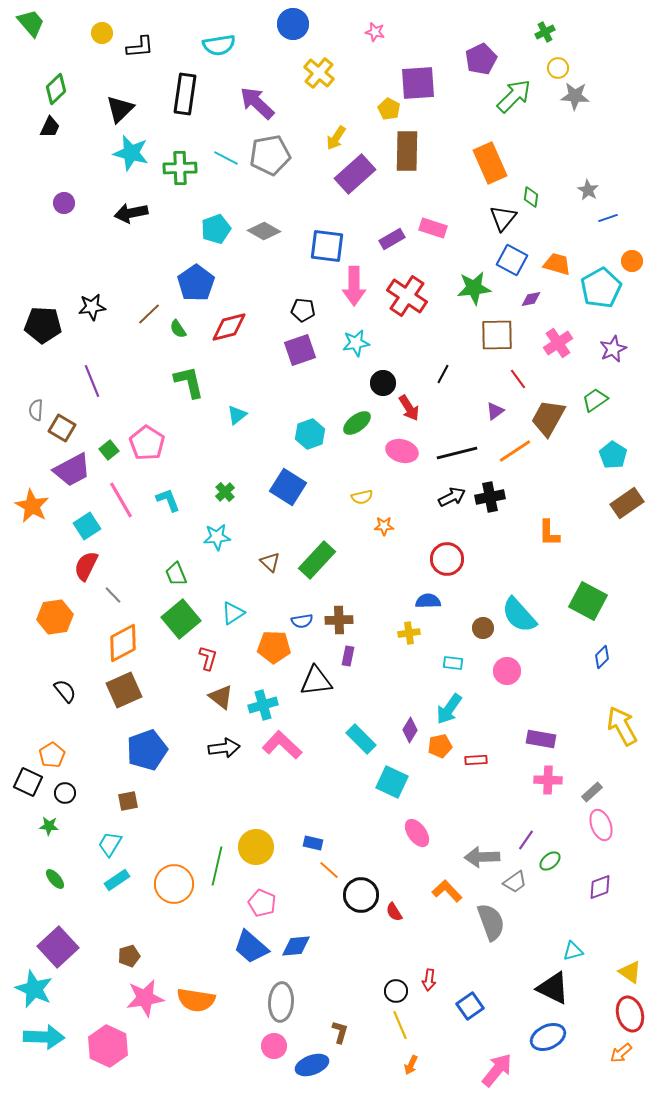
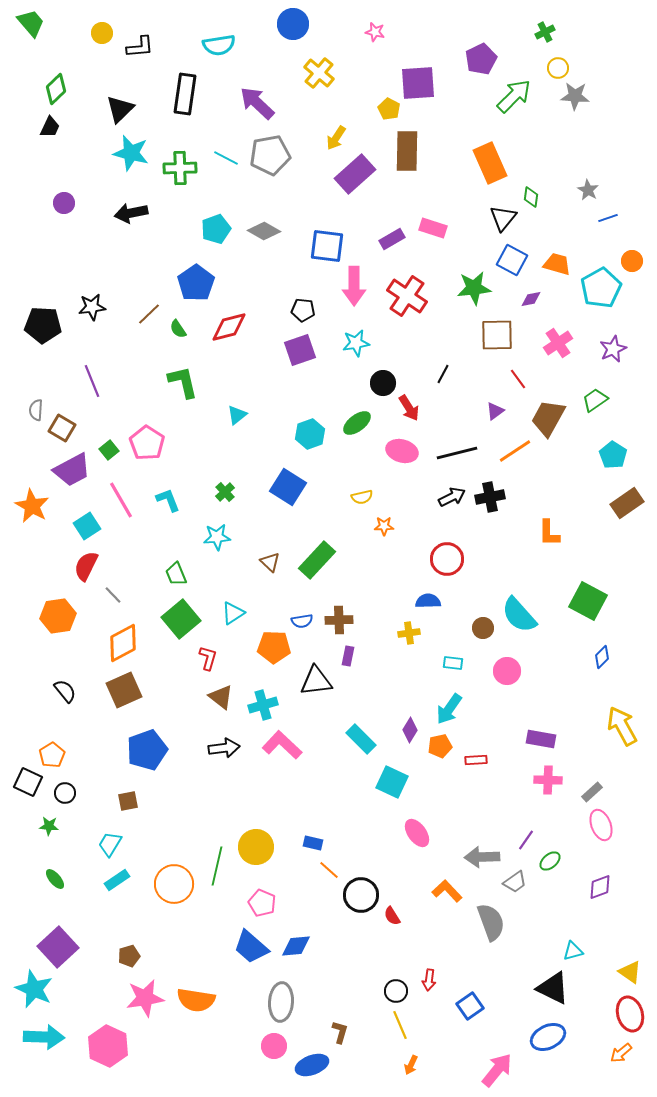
green L-shape at (189, 382): moved 6 px left
orange hexagon at (55, 617): moved 3 px right, 1 px up
red semicircle at (394, 912): moved 2 px left, 4 px down
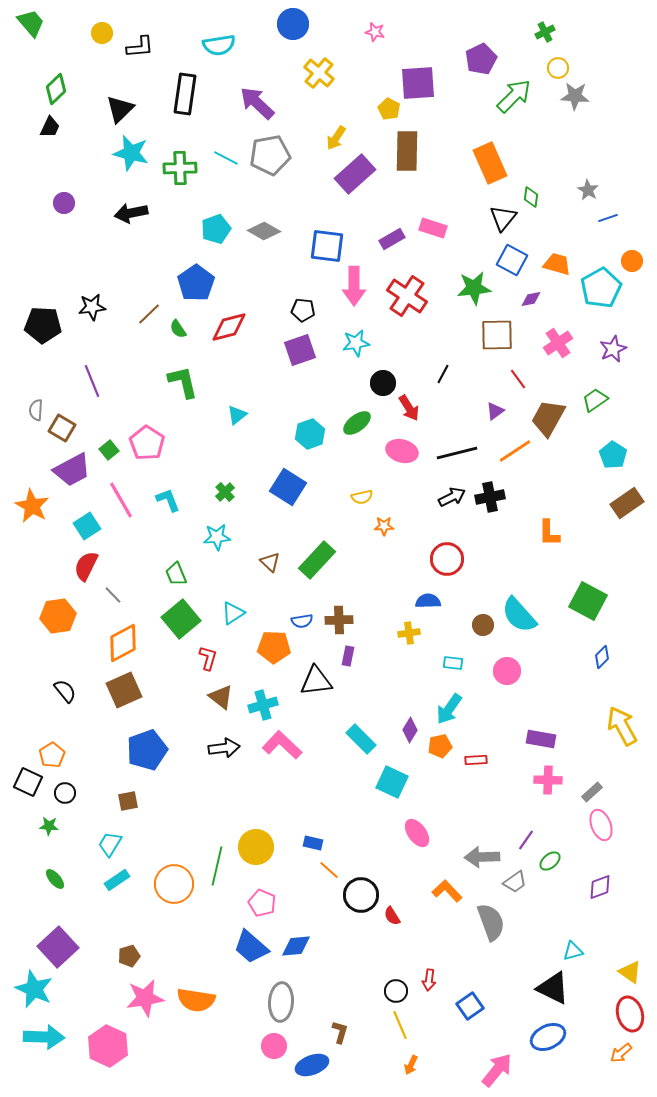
brown circle at (483, 628): moved 3 px up
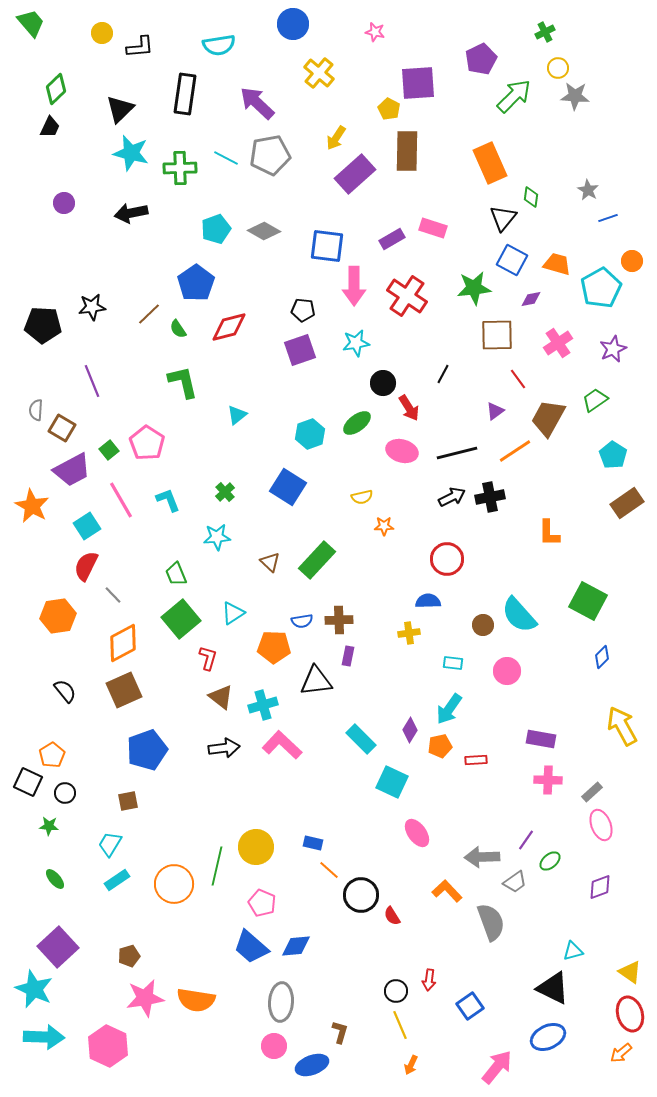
pink arrow at (497, 1070): moved 3 px up
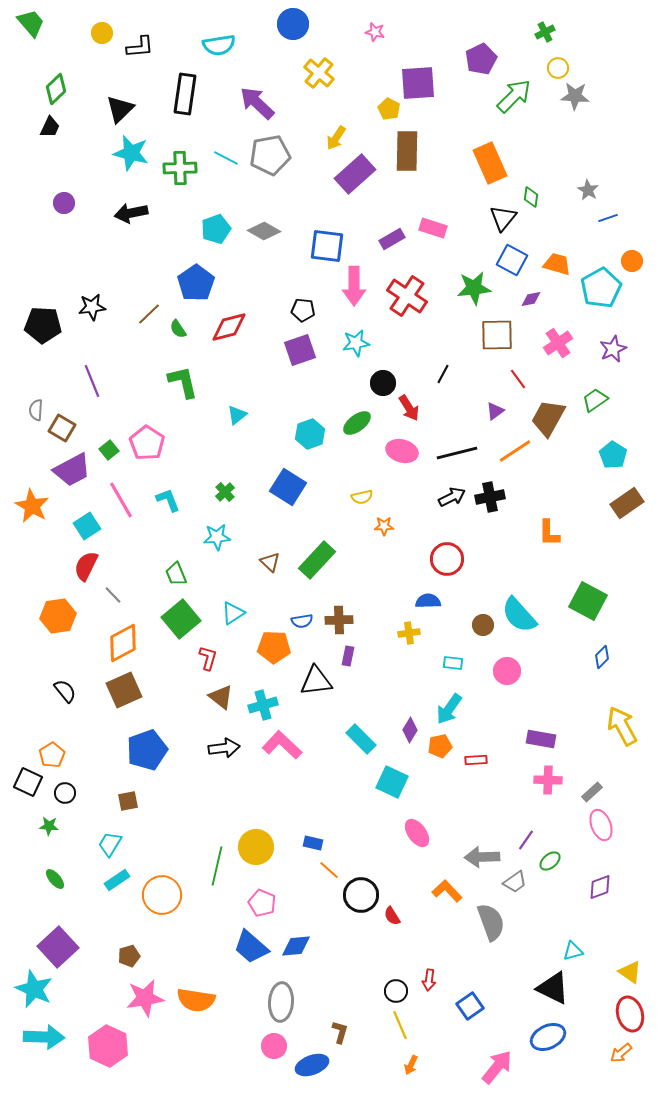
orange circle at (174, 884): moved 12 px left, 11 px down
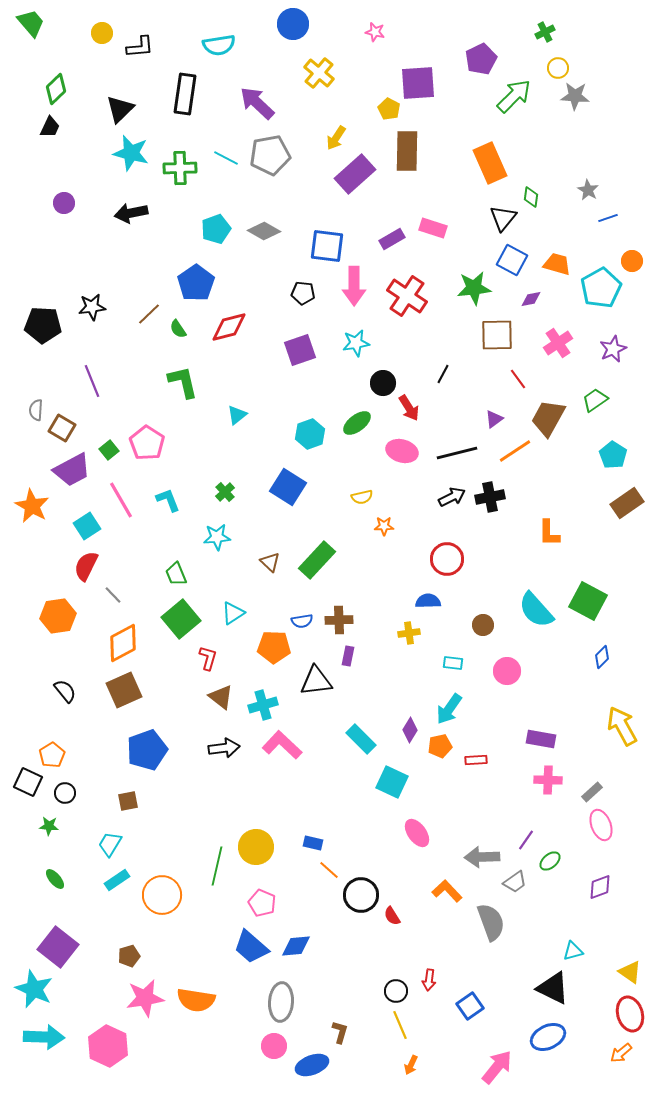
black pentagon at (303, 310): moved 17 px up
purple triangle at (495, 411): moved 1 px left, 8 px down
cyan semicircle at (519, 615): moved 17 px right, 5 px up
purple square at (58, 947): rotated 9 degrees counterclockwise
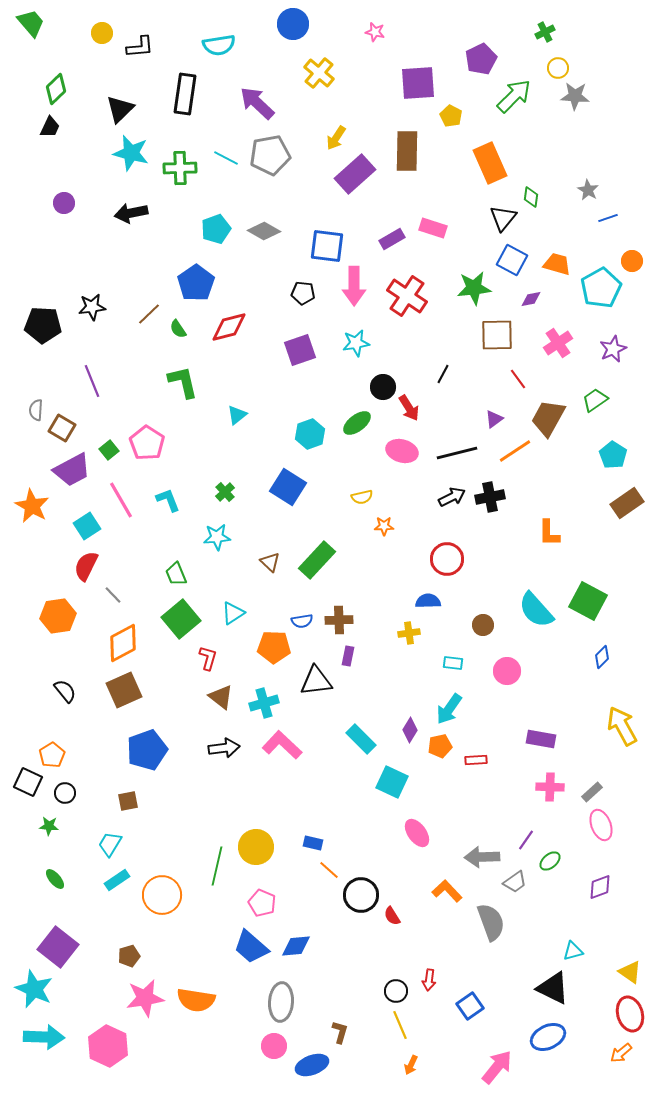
yellow pentagon at (389, 109): moved 62 px right, 7 px down
black circle at (383, 383): moved 4 px down
cyan cross at (263, 705): moved 1 px right, 2 px up
pink cross at (548, 780): moved 2 px right, 7 px down
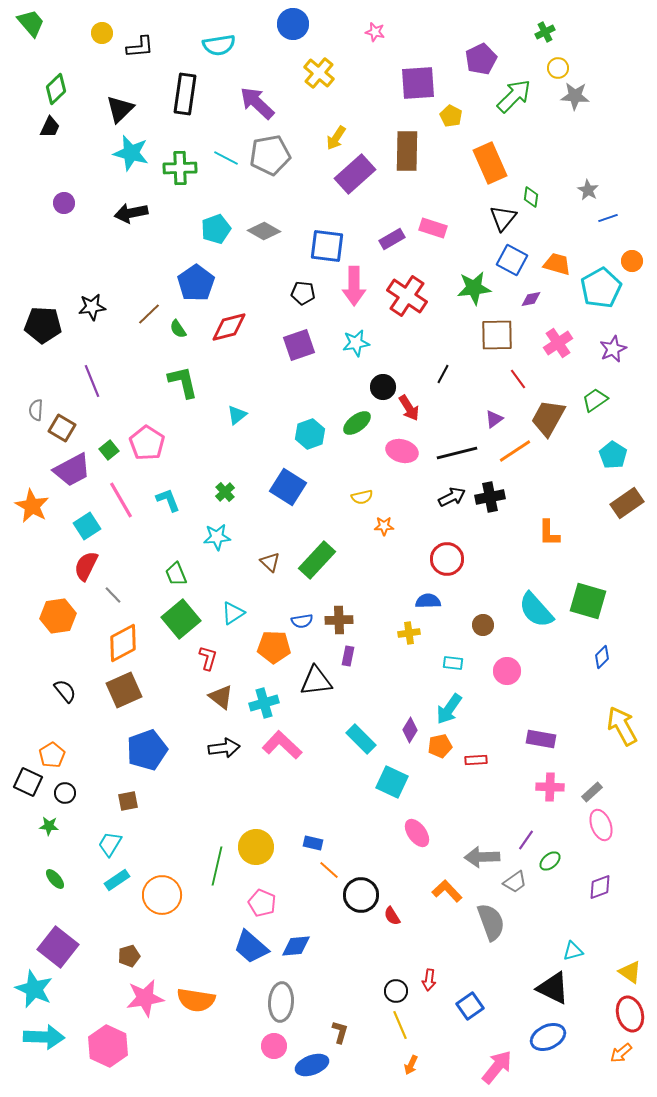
purple square at (300, 350): moved 1 px left, 5 px up
green square at (588, 601): rotated 12 degrees counterclockwise
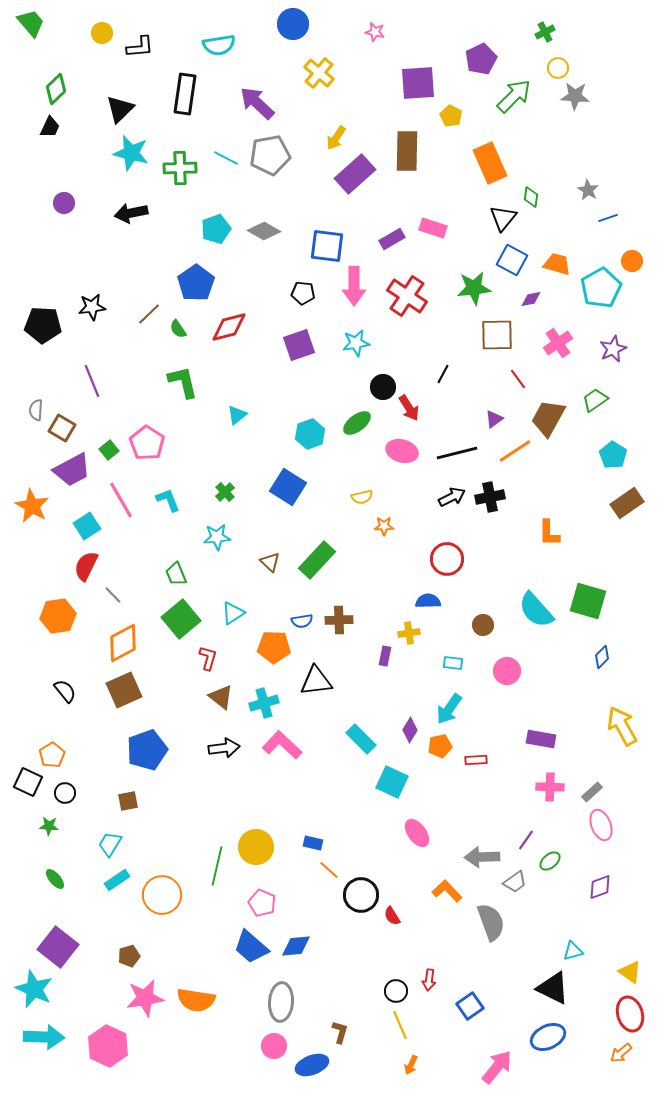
purple rectangle at (348, 656): moved 37 px right
